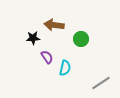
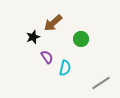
brown arrow: moved 1 px left, 2 px up; rotated 48 degrees counterclockwise
black star: moved 1 px up; rotated 16 degrees counterclockwise
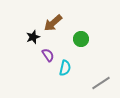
purple semicircle: moved 1 px right, 2 px up
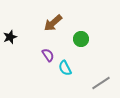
black star: moved 23 px left
cyan semicircle: rotated 140 degrees clockwise
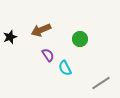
brown arrow: moved 12 px left, 7 px down; rotated 18 degrees clockwise
green circle: moved 1 px left
